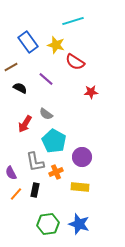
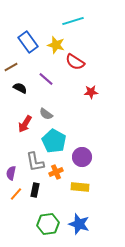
purple semicircle: rotated 40 degrees clockwise
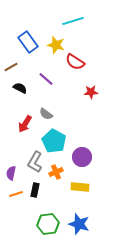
gray L-shape: rotated 40 degrees clockwise
orange line: rotated 32 degrees clockwise
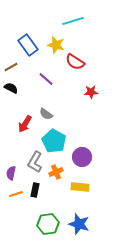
blue rectangle: moved 3 px down
black semicircle: moved 9 px left
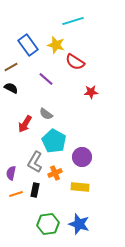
orange cross: moved 1 px left, 1 px down
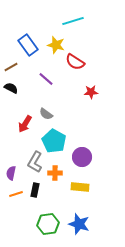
orange cross: rotated 24 degrees clockwise
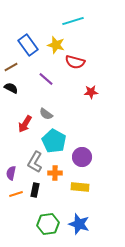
red semicircle: rotated 18 degrees counterclockwise
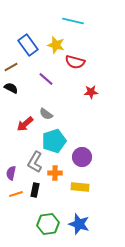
cyan line: rotated 30 degrees clockwise
red arrow: rotated 18 degrees clockwise
cyan pentagon: rotated 25 degrees clockwise
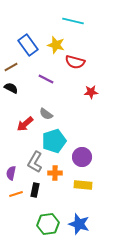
purple line: rotated 14 degrees counterclockwise
yellow rectangle: moved 3 px right, 2 px up
